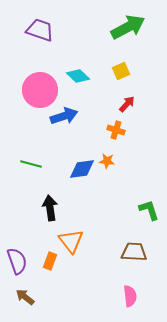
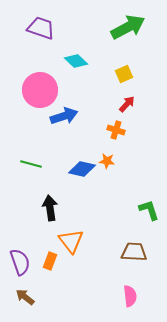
purple trapezoid: moved 1 px right, 2 px up
yellow square: moved 3 px right, 3 px down
cyan diamond: moved 2 px left, 15 px up
blue diamond: rotated 20 degrees clockwise
purple semicircle: moved 3 px right, 1 px down
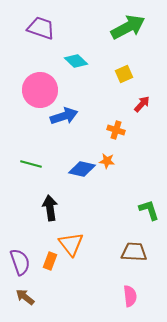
red arrow: moved 15 px right
orange triangle: moved 3 px down
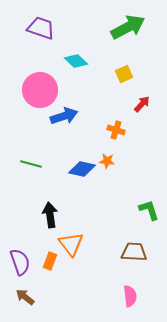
black arrow: moved 7 px down
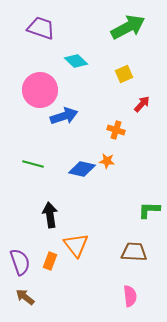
green line: moved 2 px right
green L-shape: rotated 70 degrees counterclockwise
orange triangle: moved 5 px right, 1 px down
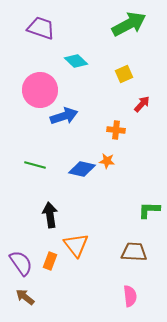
green arrow: moved 1 px right, 3 px up
orange cross: rotated 12 degrees counterclockwise
green line: moved 2 px right, 1 px down
purple semicircle: moved 1 px right, 1 px down; rotated 16 degrees counterclockwise
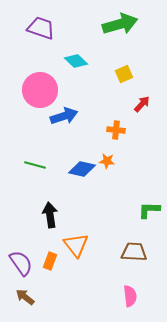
green arrow: moved 9 px left; rotated 12 degrees clockwise
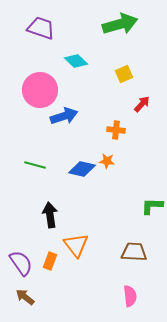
green L-shape: moved 3 px right, 4 px up
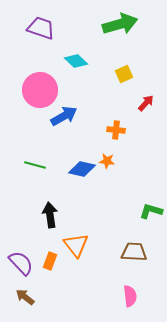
red arrow: moved 4 px right, 1 px up
blue arrow: rotated 12 degrees counterclockwise
green L-shape: moved 1 px left, 5 px down; rotated 15 degrees clockwise
purple semicircle: rotated 8 degrees counterclockwise
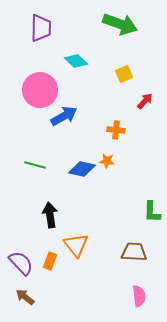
green arrow: rotated 36 degrees clockwise
purple trapezoid: rotated 72 degrees clockwise
red arrow: moved 1 px left, 2 px up
green L-shape: moved 1 px right, 1 px down; rotated 105 degrees counterclockwise
pink semicircle: moved 9 px right
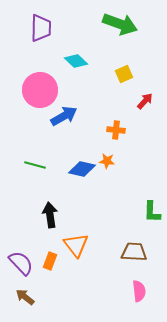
pink semicircle: moved 5 px up
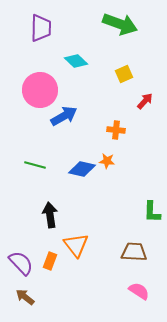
pink semicircle: rotated 50 degrees counterclockwise
